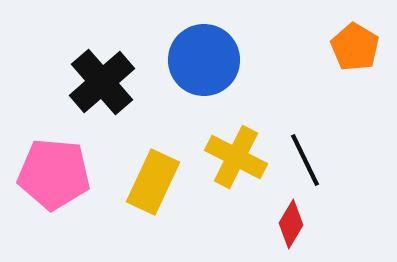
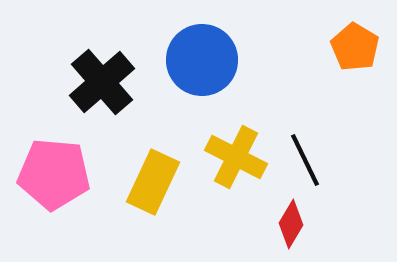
blue circle: moved 2 px left
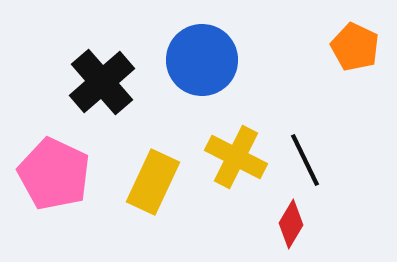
orange pentagon: rotated 6 degrees counterclockwise
pink pentagon: rotated 20 degrees clockwise
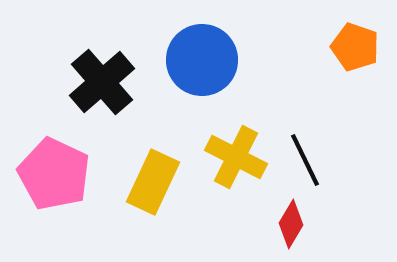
orange pentagon: rotated 6 degrees counterclockwise
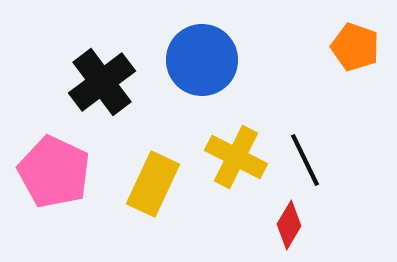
black cross: rotated 4 degrees clockwise
pink pentagon: moved 2 px up
yellow rectangle: moved 2 px down
red diamond: moved 2 px left, 1 px down
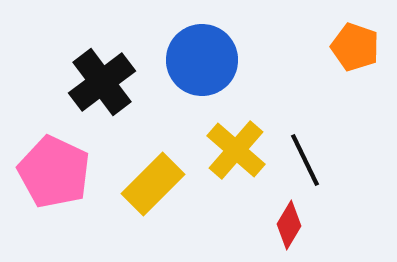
yellow cross: moved 7 px up; rotated 14 degrees clockwise
yellow rectangle: rotated 20 degrees clockwise
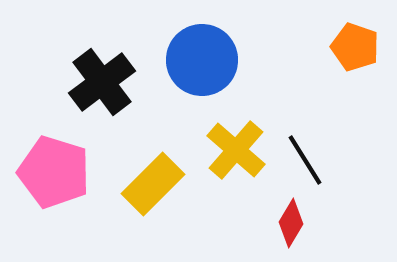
black line: rotated 6 degrees counterclockwise
pink pentagon: rotated 8 degrees counterclockwise
red diamond: moved 2 px right, 2 px up
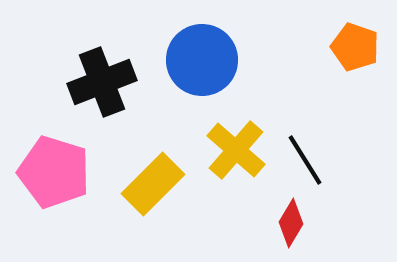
black cross: rotated 16 degrees clockwise
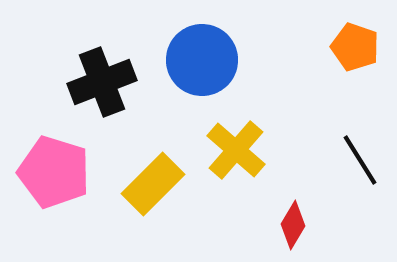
black line: moved 55 px right
red diamond: moved 2 px right, 2 px down
